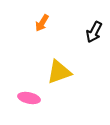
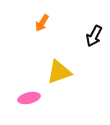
black arrow: moved 4 px down
pink ellipse: rotated 25 degrees counterclockwise
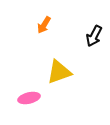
orange arrow: moved 2 px right, 2 px down
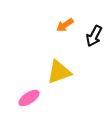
orange arrow: moved 21 px right; rotated 24 degrees clockwise
pink ellipse: rotated 20 degrees counterclockwise
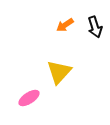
black arrow: moved 1 px right, 9 px up; rotated 45 degrees counterclockwise
yellow triangle: rotated 28 degrees counterclockwise
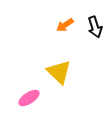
yellow triangle: rotated 28 degrees counterclockwise
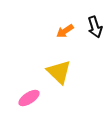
orange arrow: moved 6 px down
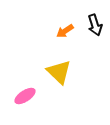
black arrow: moved 2 px up
pink ellipse: moved 4 px left, 2 px up
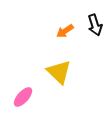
pink ellipse: moved 2 px left, 1 px down; rotated 15 degrees counterclockwise
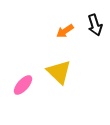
pink ellipse: moved 12 px up
